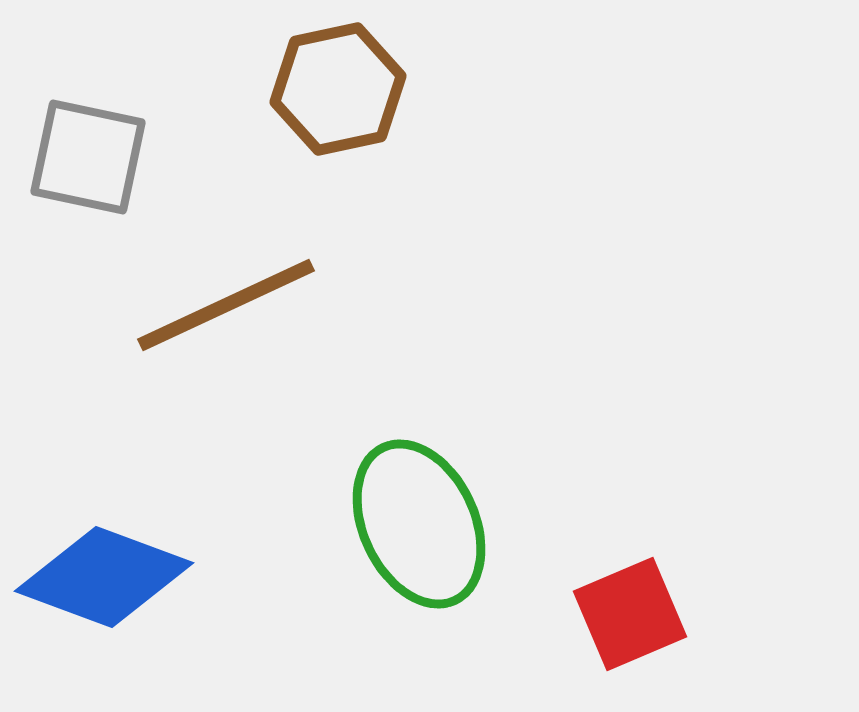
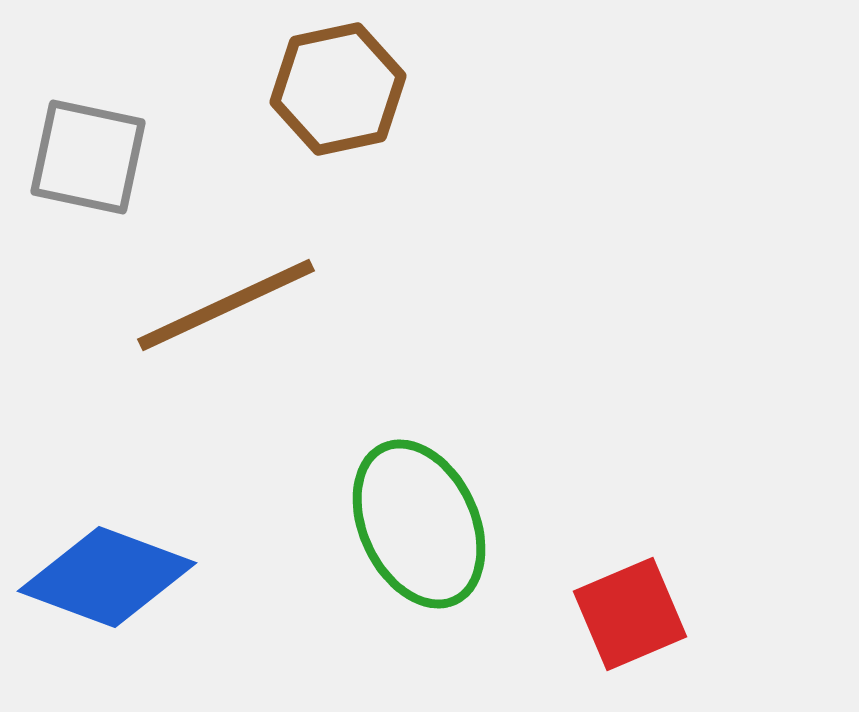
blue diamond: moved 3 px right
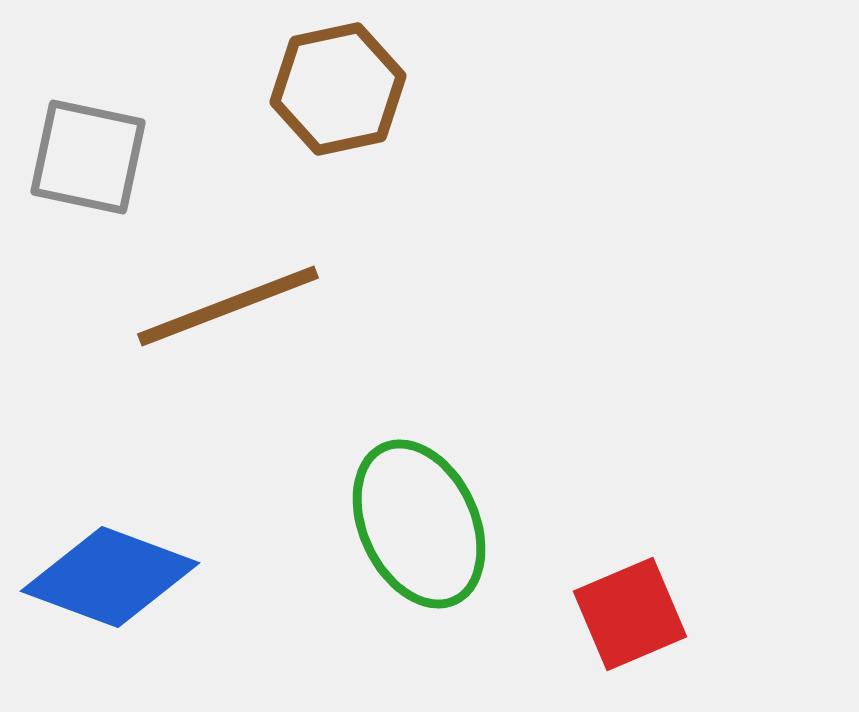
brown line: moved 2 px right, 1 px down; rotated 4 degrees clockwise
blue diamond: moved 3 px right
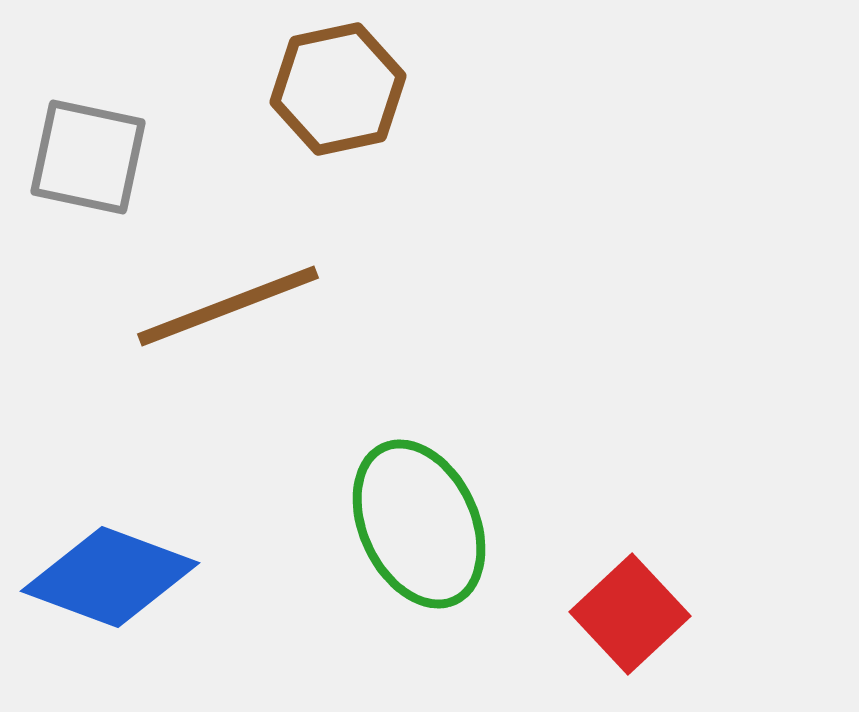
red square: rotated 20 degrees counterclockwise
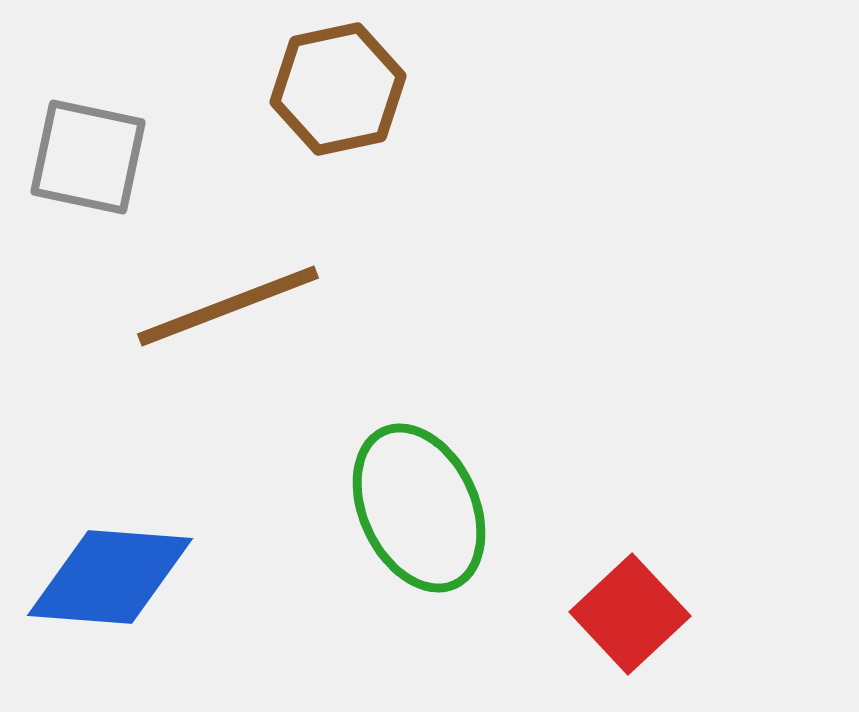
green ellipse: moved 16 px up
blue diamond: rotated 16 degrees counterclockwise
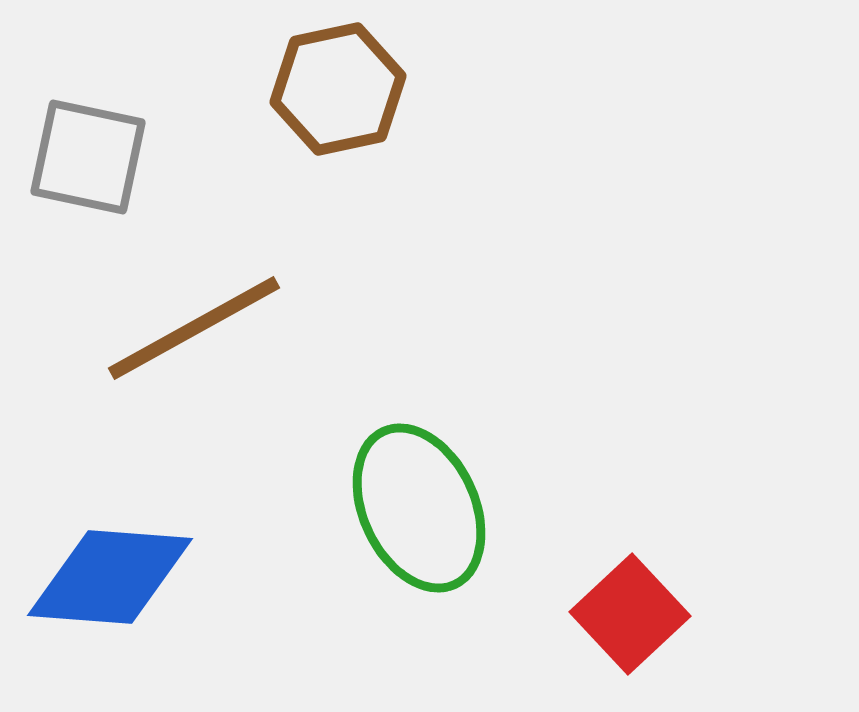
brown line: moved 34 px left, 22 px down; rotated 8 degrees counterclockwise
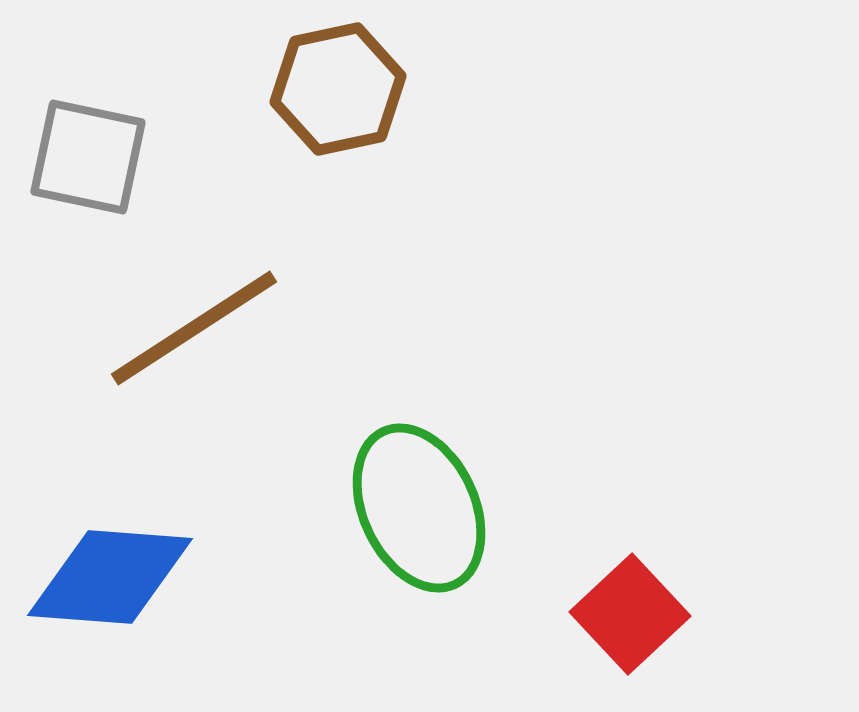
brown line: rotated 4 degrees counterclockwise
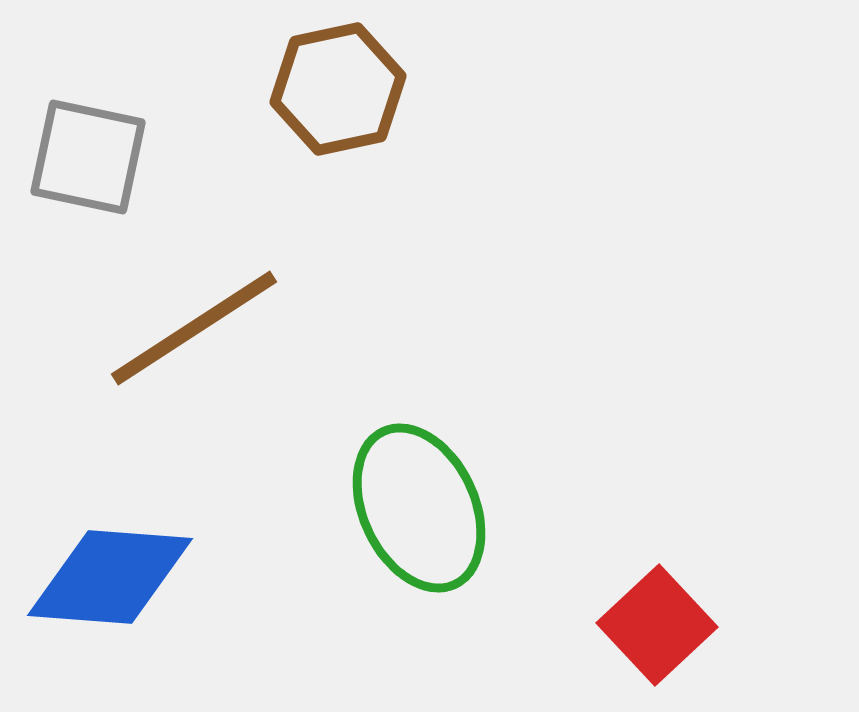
red square: moved 27 px right, 11 px down
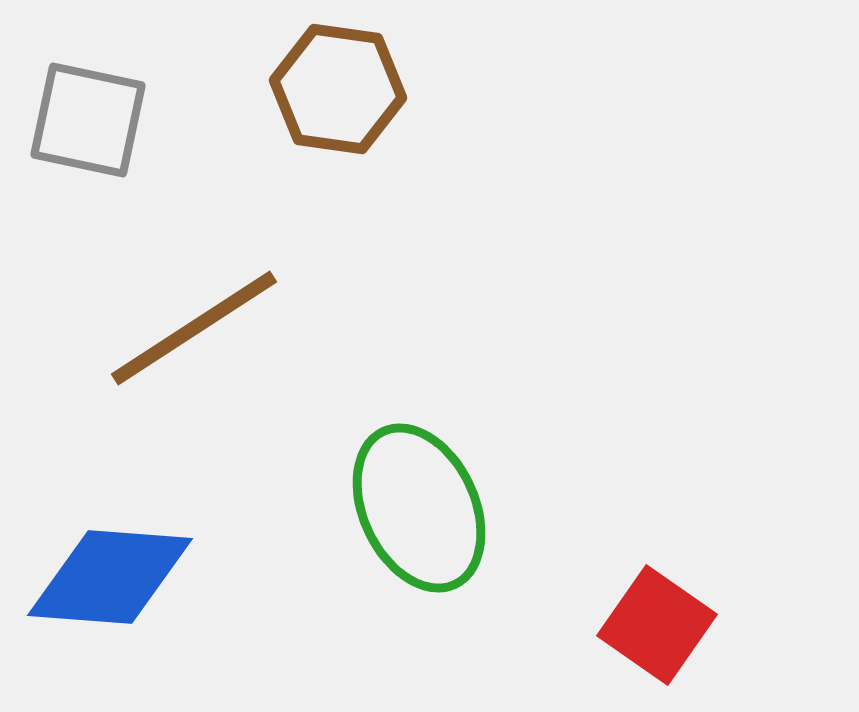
brown hexagon: rotated 20 degrees clockwise
gray square: moved 37 px up
red square: rotated 12 degrees counterclockwise
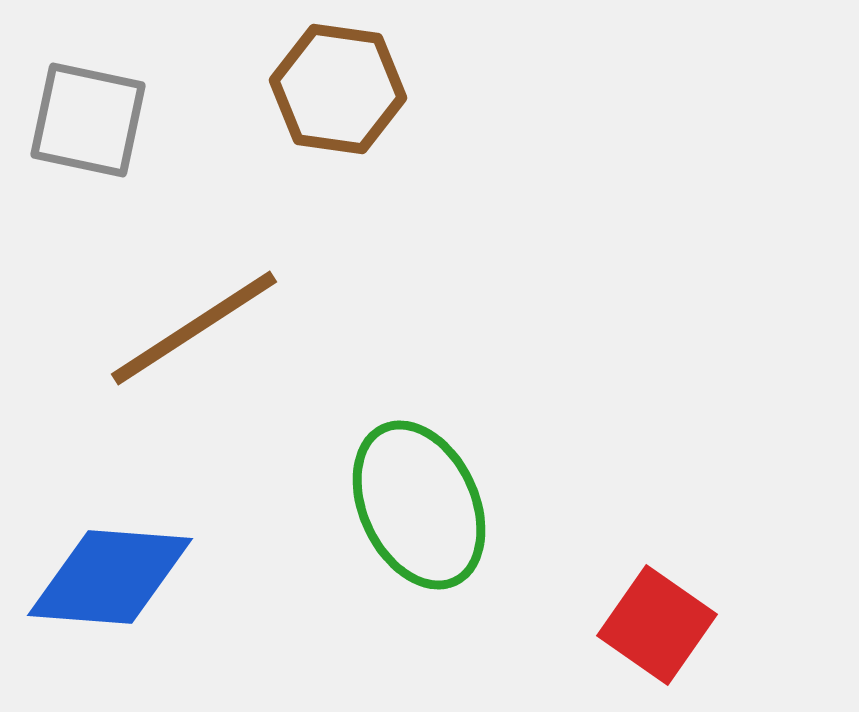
green ellipse: moved 3 px up
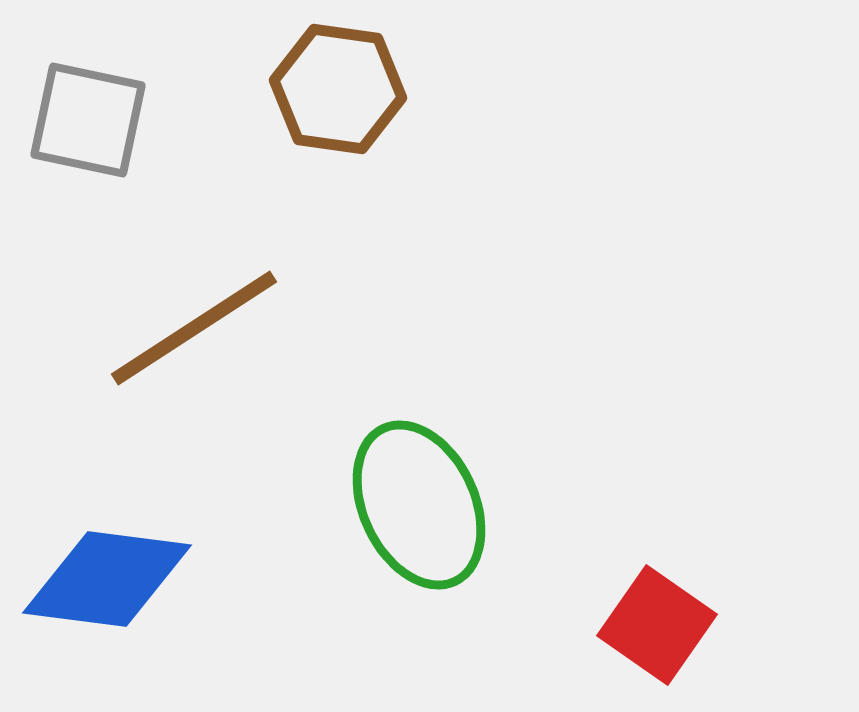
blue diamond: moved 3 px left, 2 px down; rotated 3 degrees clockwise
